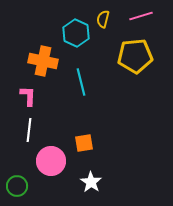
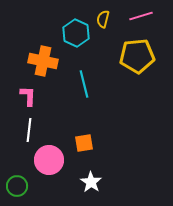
yellow pentagon: moved 2 px right
cyan line: moved 3 px right, 2 px down
pink circle: moved 2 px left, 1 px up
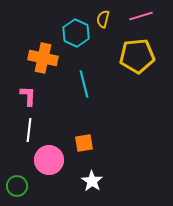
orange cross: moved 3 px up
white star: moved 1 px right, 1 px up
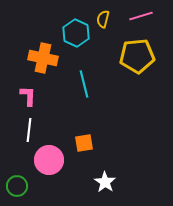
white star: moved 13 px right, 1 px down
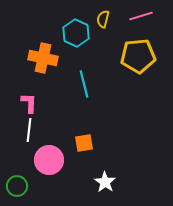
yellow pentagon: moved 1 px right
pink L-shape: moved 1 px right, 7 px down
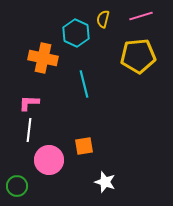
pink L-shape: rotated 90 degrees counterclockwise
orange square: moved 3 px down
white star: rotated 15 degrees counterclockwise
